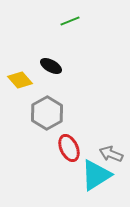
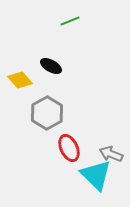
cyan triangle: rotated 44 degrees counterclockwise
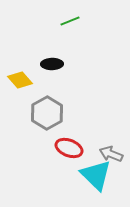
black ellipse: moved 1 px right, 2 px up; rotated 30 degrees counterclockwise
red ellipse: rotated 44 degrees counterclockwise
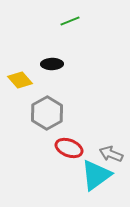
cyan triangle: rotated 40 degrees clockwise
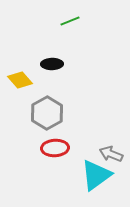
red ellipse: moved 14 px left; rotated 24 degrees counterclockwise
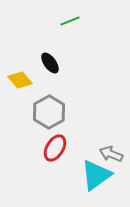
black ellipse: moved 2 px left, 1 px up; rotated 55 degrees clockwise
gray hexagon: moved 2 px right, 1 px up
red ellipse: rotated 56 degrees counterclockwise
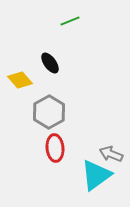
red ellipse: rotated 36 degrees counterclockwise
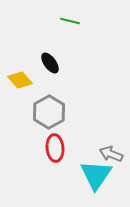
green line: rotated 36 degrees clockwise
cyan triangle: rotated 20 degrees counterclockwise
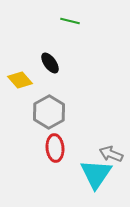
cyan triangle: moved 1 px up
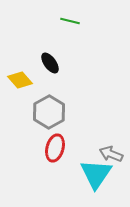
red ellipse: rotated 20 degrees clockwise
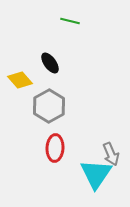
gray hexagon: moved 6 px up
red ellipse: rotated 12 degrees counterclockwise
gray arrow: rotated 135 degrees counterclockwise
